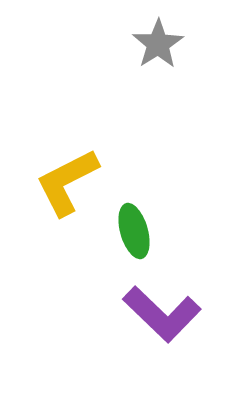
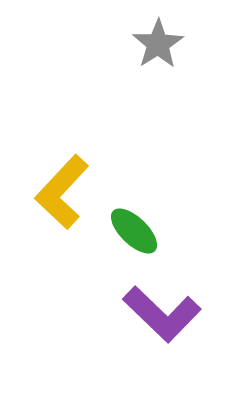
yellow L-shape: moved 5 px left, 10 px down; rotated 20 degrees counterclockwise
green ellipse: rotated 30 degrees counterclockwise
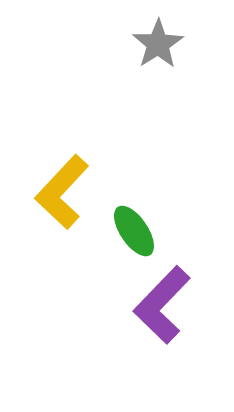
green ellipse: rotated 12 degrees clockwise
purple L-shape: moved 9 px up; rotated 90 degrees clockwise
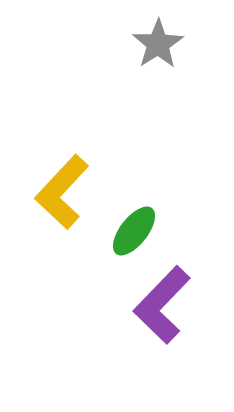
green ellipse: rotated 72 degrees clockwise
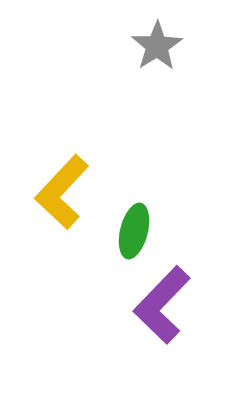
gray star: moved 1 px left, 2 px down
green ellipse: rotated 24 degrees counterclockwise
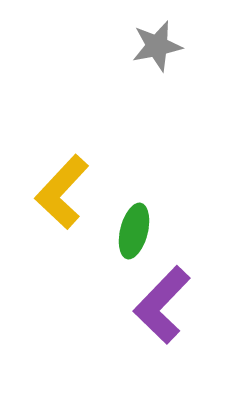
gray star: rotated 21 degrees clockwise
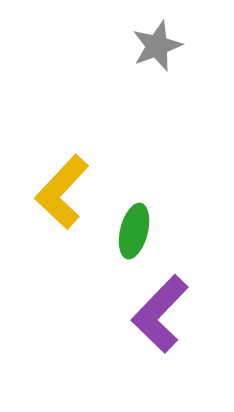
gray star: rotated 9 degrees counterclockwise
purple L-shape: moved 2 px left, 9 px down
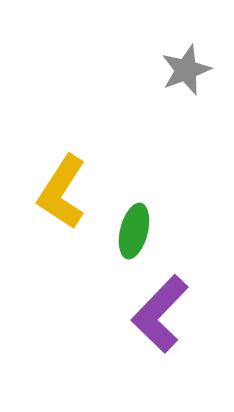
gray star: moved 29 px right, 24 px down
yellow L-shape: rotated 10 degrees counterclockwise
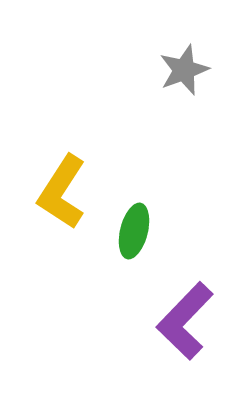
gray star: moved 2 px left
purple L-shape: moved 25 px right, 7 px down
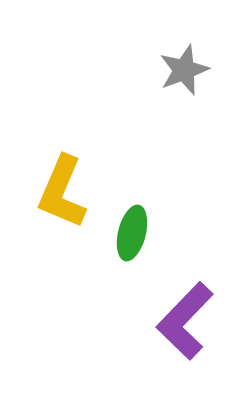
yellow L-shape: rotated 10 degrees counterclockwise
green ellipse: moved 2 px left, 2 px down
